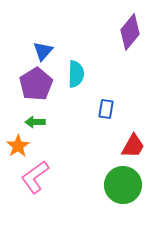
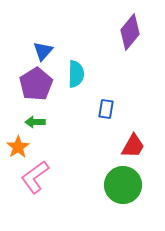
orange star: moved 1 px down
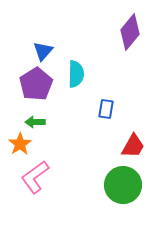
orange star: moved 2 px right, 3 px up
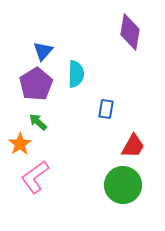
purple diamond: rotated 30 degrees counterclockwise
green arrow: moved 3 px right; rotated 42 degrees clockwise
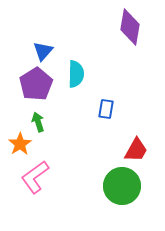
purple diamond: moved 5 px up
green arrow: rotated 30 degrees clockwise
red trapezoid: moved 3 px right, 4 px down
green circle: moved 1 px left, 1 px down
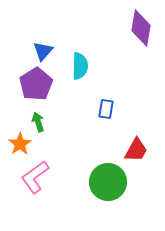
purple diamond: moved 11 px right, 1 px down
cyan semicircle: moved 4 px right, 8 px up
green circle: moved 14 px left, 4 px up
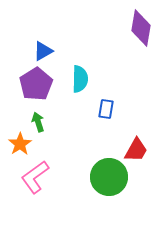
blue triangle: rotated 20 degrees clockwise
cyan semicircle: moved 13 px down
green circle: moved 1 px right, 5 px up
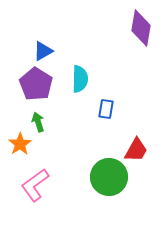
purple pentagon: rotated 8 degrees counterclockwise
pink L-shape: moved 8 px down
